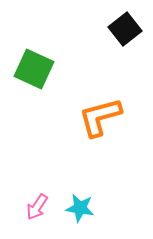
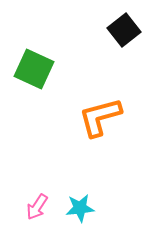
black square: moved 1 px left, 1 px down
cyan star: rotated 16 degrees counterclockwise
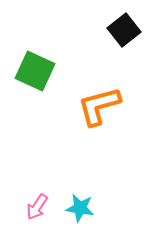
green square: moved 1 px right, 2 px down
orange L-shape: moved 1 px left, 11 px up
cyan star: rotated 16 degrees clockwise
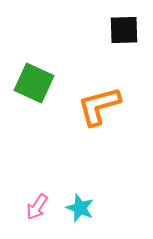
black square: rotated 36 degrees clockwise
green square: moved 1 px left, 12 px down
cyan star: rotated 12 degrees clockwise
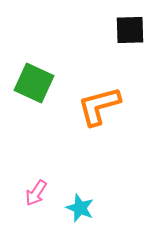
black square: moved 6 px right
pink arrow: moved 1 px left, 14 px up
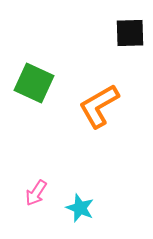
black square: moved 3 px down
orange L-shape: rotated 15 degrees counterclockwise
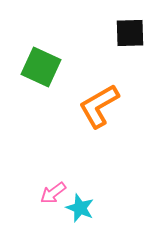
green square: moved 7 px right, 16 px up
pink arrow: moved 17 px right; rotated 20 degrees clockwise
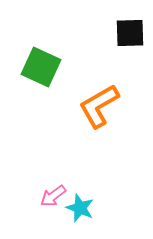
pink arrow: moved 3 px down
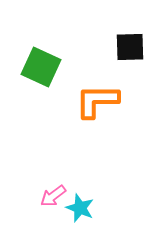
black square: moved 14 px down
orange L-shape: moved 2 px left, 5 px up; rotated 30 degrees clockwise
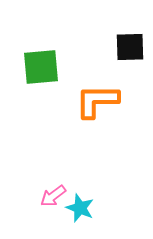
green square: rotated 30 degrees counterclockwise
